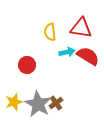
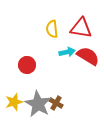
yellow semicircle: moved 2 px right, 3 px up
brown cross: rotated 24 degrees counterclockwise
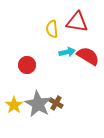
red triangle: moved 4 px left, 6 px up
yellow star: moved 3 px down; rotated 18 degrees counterclockwise
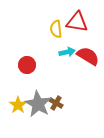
yellow semicircle: moved 4 px right
yellow star: moved 4 px right
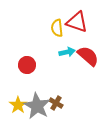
red triangle: rotated 10 degrees clockwise
yellow semicircle: moved 1 px right, 1 px up
red semicircle: rotated 10 degrees clockwise
gray star: moved 1 px left, 2 px down
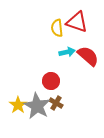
red circle: moved 24 px right, 16 px down
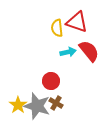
cyan arrow: moved 1 px right
red semicircle: moved 1 px right, 5 px up; rotated 10 degrees clockwise
gray star: rotated 12 degrees counterclockwise
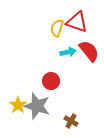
yellow semicircle: rotated 24 degrees clockwise
brown cross: moved 15 px right, 18 px down
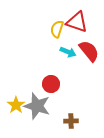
yellow semicircle: moved 1 px down
cyan arrow: rotated 35 degrees clockwise
red circle: moved 3 px down
yellow star: moved 2 px left
brown cross: rotated 32 degrees counterclockwise
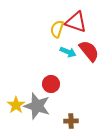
red triangle: moved 1 px left
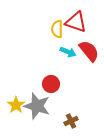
yellow semicircle: rotated 18 degrees counterclockwise
brown cross: rotated 24 degrees counterclockwise
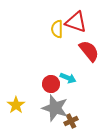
cyan arrow: moved 26 px down
gray star: moved 18 px right, 2 px down
